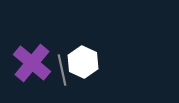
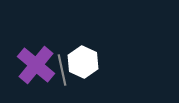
purple cross: moved 4 px right, 2 px down
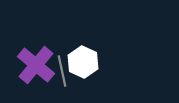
gray line: moved 1 px down
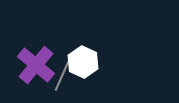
gray line: moved 5 px down; rotated 36 degrees clockwise
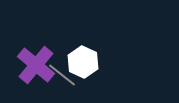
gray line: moved 1 px up; rotated 76 degrees counterclockwise
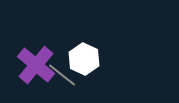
white hexagon: moved 1 px right, 3 px up
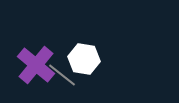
white hexagon: rotated 16 degrees counterclockwise
